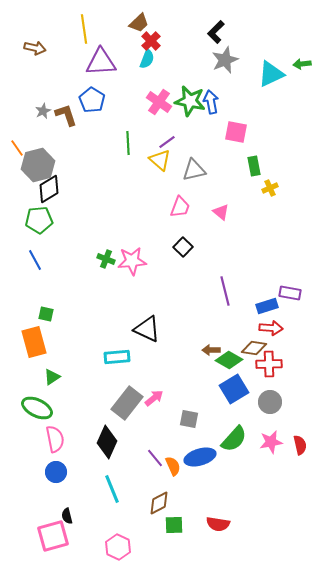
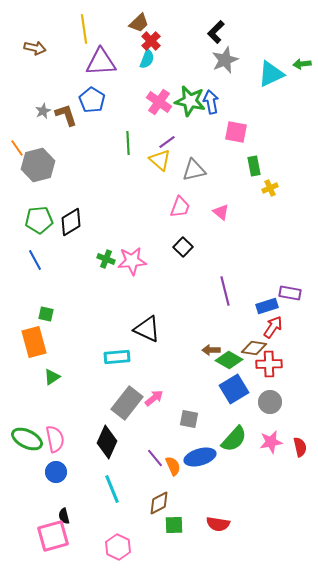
black diamond at (49, 189): moved 22 px right, 33 px down
red arrow at (271, 328): moved 2 px right, 1 px up; rotated 60 degrees counterclockwise
green ellipse at (37, 408): moved 10 px left, 31 px down
red semicircle at (300, 445): moved 2 px down
black semicircle at (67, 516): moved 3 px left
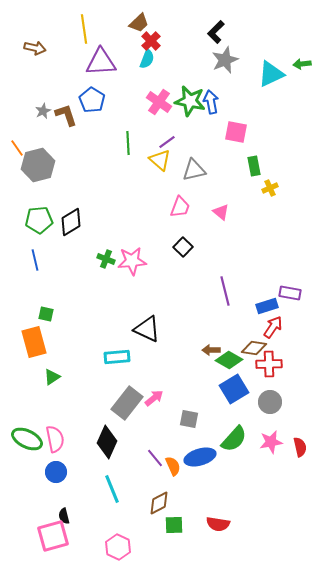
blue line at (35, 260): rotated 15 degrees clockwise
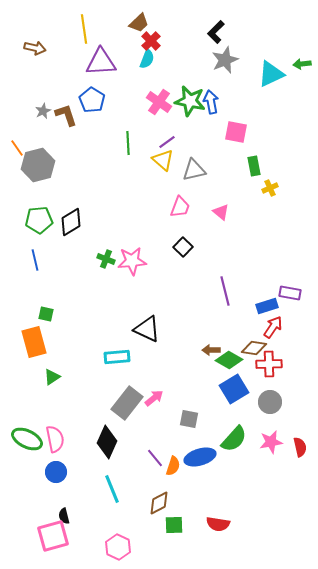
yellow triangle at (160, 160): moved 3 px right
orange semicircle at (173, 466): rotated 42 degrees clockwise
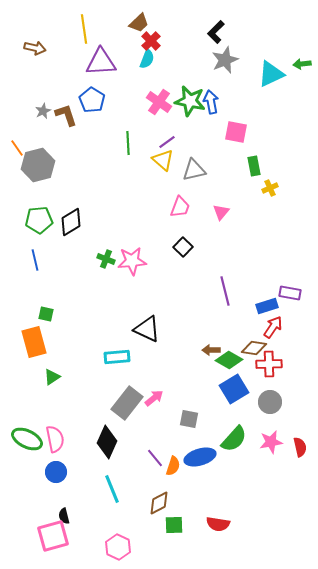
pink triangle at (221, 212): rotated 30 degrees clockwise
